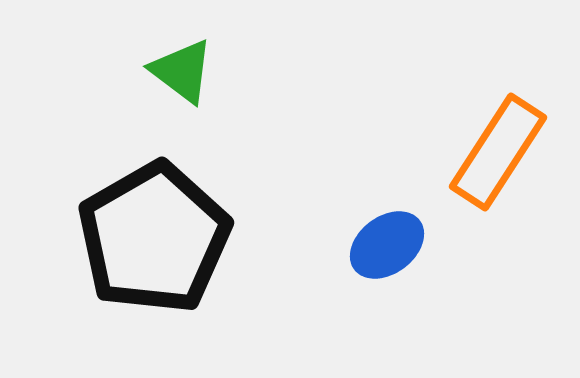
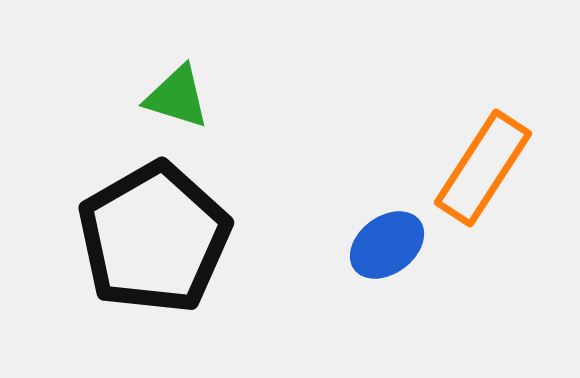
green triangle: moved 5 px left, 26 px down; rotated 20 degrees counterclockwise
orange rectangle: moved 15 px left, 16 px down
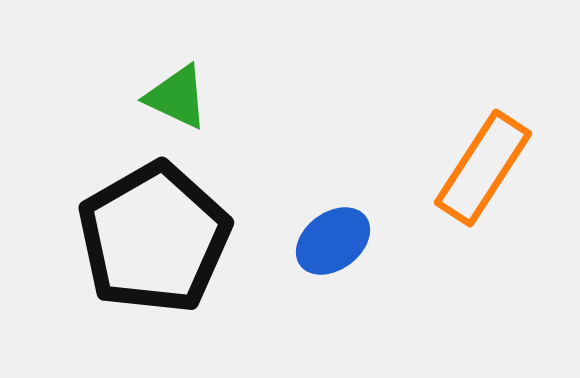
green triangle: rotated 8 degrees clockwise
blue ellipse: moved 54 px left, 4 px up
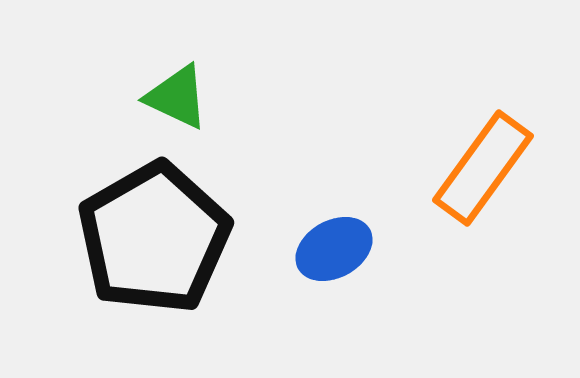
orange rectangle: rotated 3 degrees clockwise
blue ellipse: moved 1 px right, 8 px down; rotated 8 degrees clockwise
